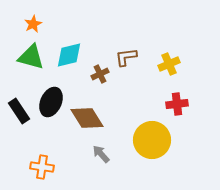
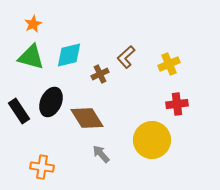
brown L-shape: rotated 35 degrees counterclockwise
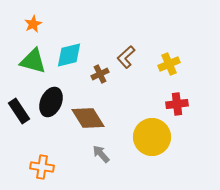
green triangle: moved 2 px right, 4 px down
brown diamond: moved 1 px right
yellow circle: moved 3 px up
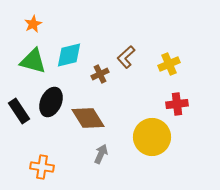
gray arrow: rotated 66 degrees clockwise
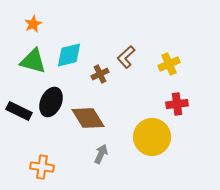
black rectangle: rotated 30 degrees counterclockwise
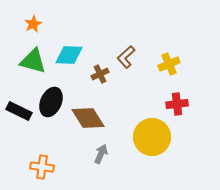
cyan diamond: rotated 16 degrees clockwise
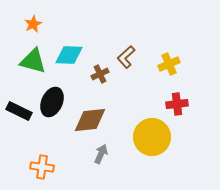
black ellipse: moved 1 px right
brown diamond: moved 2 px right, 2 px down; rotated 64 degrees counterclockwise
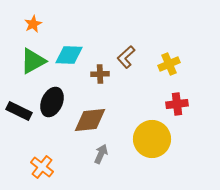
green triangle: rotated 44 degrees counterclockwise
brown cross: rotated 24 degrees clockwise
yellow circle: moved 2 px down
orange cross: rotated 30 degrees clockwise
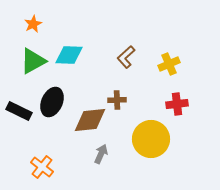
brown cross: moved 17 px right, 26 px down
yellow circle: moved 1 px left
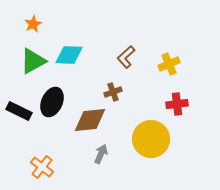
brown cross: moved 4 px left, 8 px up; rotated 18 degrees counterclockwise
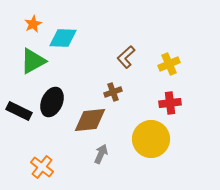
cyan diamond: moved 6 px left, 17 px up
red cross: moved 7 px left, 1 px up
